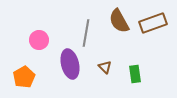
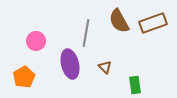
pink circle: moved 3 px left, 1 px down
green rectangle: moved 11 px down
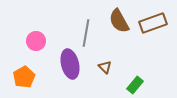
green rectangle: rotated 48 degrees clockwise
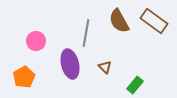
brown rectangle: moved 1 px right, 2 px up; rotated 56 degrees clockwise
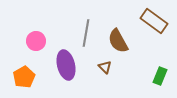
brown semicircle: moved 1 px left, 20 px down
purple ellipse: moved 4 px left, 1 px down
green rectangle: moved 25 px right, 9 px up; rotated 18 degrees counterclockwise
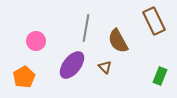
brown rectangle: rotated 28 degrees clockwise
gray line: moved 5 px up
purple ellipse: moved 6 px right; rotated 52 degrees clockwise
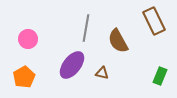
pink circle: moved 8 px left, 2 px up
brown triangle: moved 3 px left, 6 px down; rotated 32 degrees counterclockwise
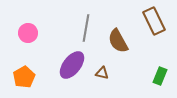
pink circle: moved 6 px up
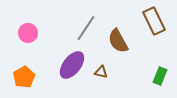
gray line: rotated 24 degrees clockwise
brown triangle: moved 1 px left, 1 px up
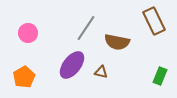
brown semicircle: moved 1 px left, 1 px down; rotated 50 degrees counterclockwise
